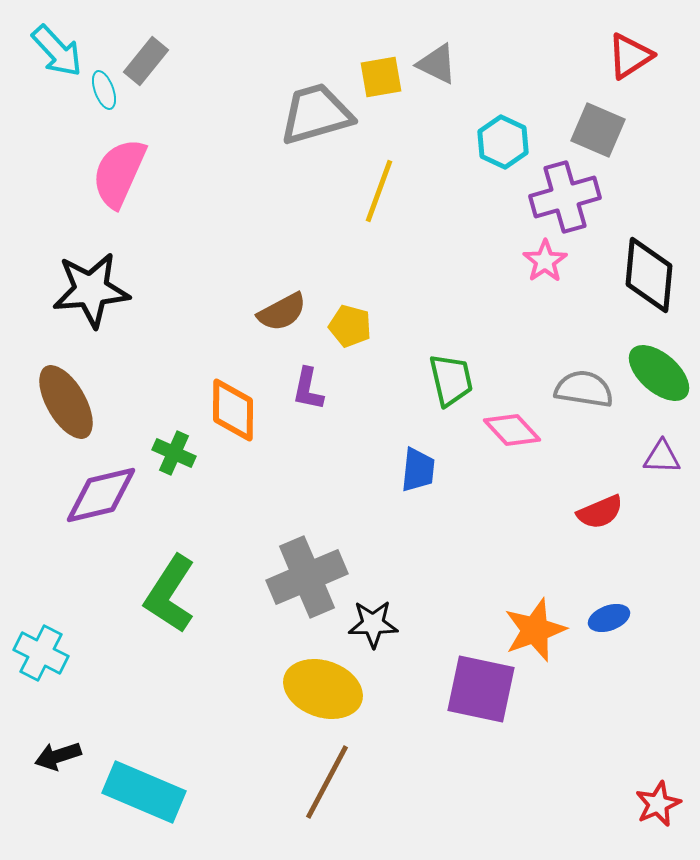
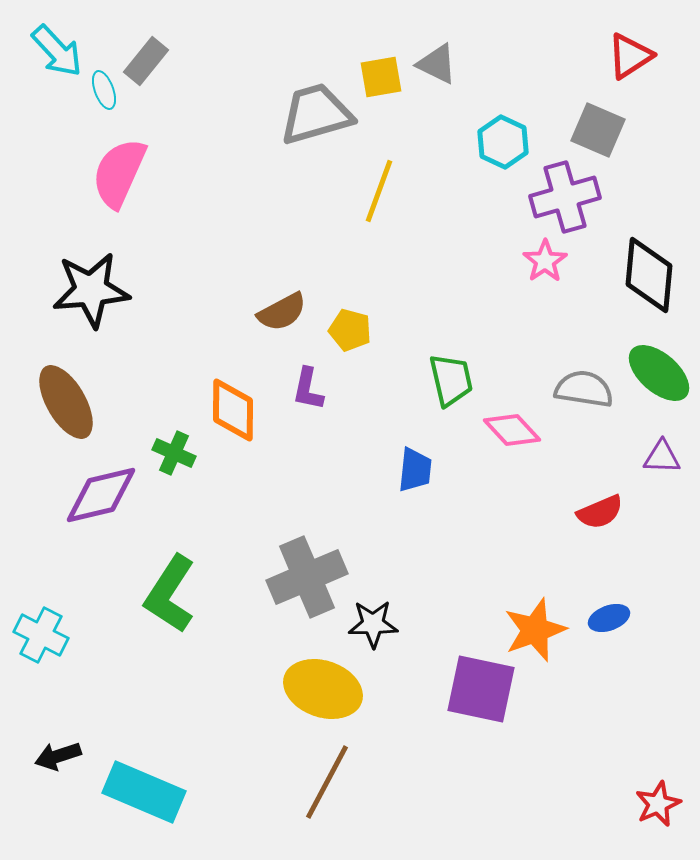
yellow pentagon at (350, 326): moved 4 px down
blue trapezoid at (418, 470): moved 3 px left
cyan cross at (41, 653): moved 18 px up
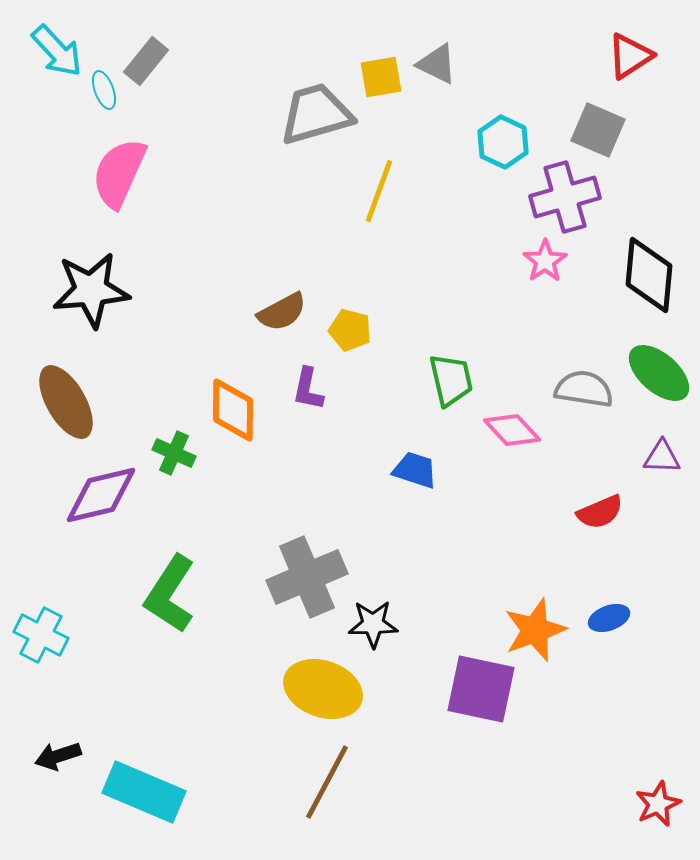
blue trapezoid at (415, 470): rotated 78 degrees counterclockwise
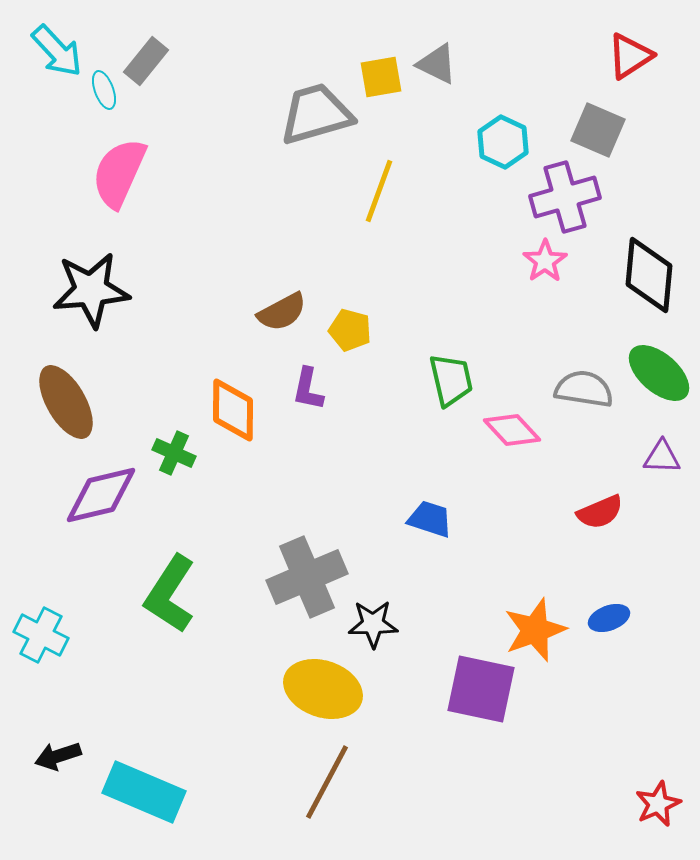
blue trapezoid at (415, 470): moved 15 px right, 49 px down
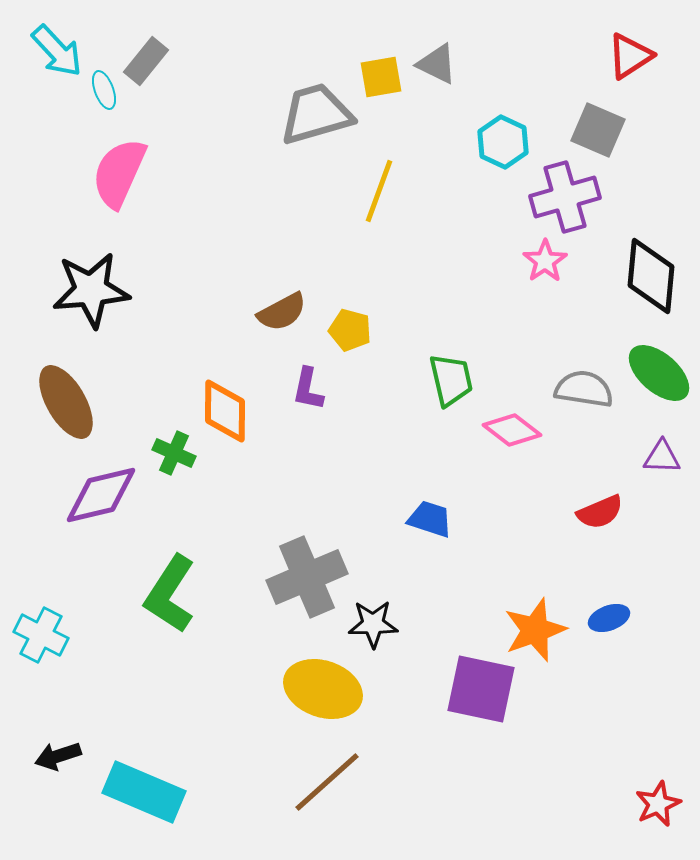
black diamond at (649, 275): moved 2 px right, 1 px down
orange diamond at (233, 410): moved 8 px left, 1 px down
pink diamond at (512, 430): rotated 10 degrees counterclockwise
brown line at (327, 782): rotated 20 degrees clockwise
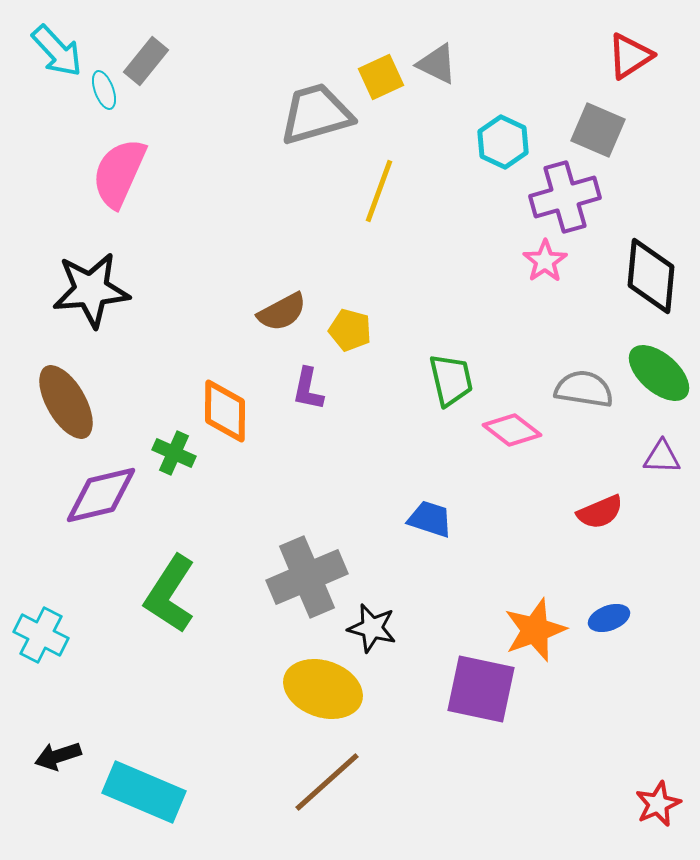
yellow square at (381, 77): rotated 15 degrees counterclockwise
black star at (373, 624): moved 1 px left, 4 px down; rotated 15 degrees clockwise
